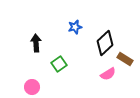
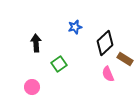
pink semicircle: rotated 98 degrees clockwise
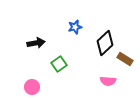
black arrow: rotated 84 degrees clockwise
pink semicircle: moved 7 px down; rotated 63 degrees counterclockwise
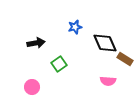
black diamond: rotated 70 degrees counterclockwise
